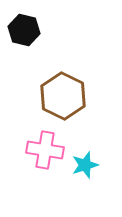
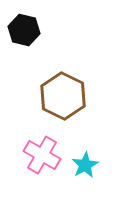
pink cross: moved 3 px left, 5 px down; rotated 21 degrees clockwise
cyan star: rotated 12 degrees counterclockwise
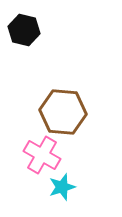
brown hexagon: moved 16 px down; rotated 21 degrees counterclockwise
cyan star: moved 23 px left, 22 px down; rotated 12 degrees clockwise
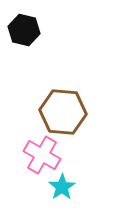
cyan star: rotated 16 degrees counterclockwise
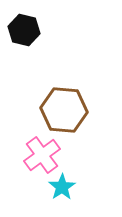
brown hexagon: moved 1 px right, 2 px up
pink cross: rotated 24 degrees clockwise
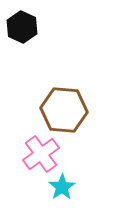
black hexagon: moved 2 px left, 3 px up; rotated 12 degrees clockwise
pink cross: moved 1 px left, 1 px up
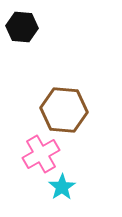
black hexagon: rotated 20 degrees counterclockwise
pink cross: rotated 6 degrees clockwise
